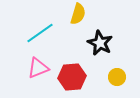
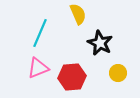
yellow semicircle: rotated 40 degrees counterclockwise
cyan line: rotated 32 degrees counterclockwise
yellow circle: moved 1 px right, 4 px up
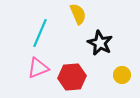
yellow circle: moved 4 px right, 2 px down
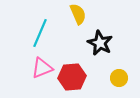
pink triangle: moved 4 px right
yellow circle: moved 3 px left, 3 px down
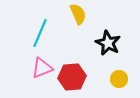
black star: moved 8 px right
yellow circle: moved 1 px down
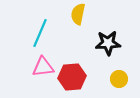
yellow semicircle: rotated 145 degrees counterclockwise
black star: rotated 30 degrees counterclockwise
pink triangle: moved 1 px right, 1 px up; rotated 15 degrees clockwise
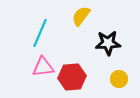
yellow semicircle: moved 3 px right, 2 px down; rotated 25 degrees clockwise
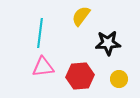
cyan line: rotated 16 degrees counterclockwise
red hexagon: moved 8 px right, 1 px up
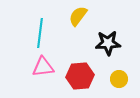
yellow semicircle: moved 3 px left
